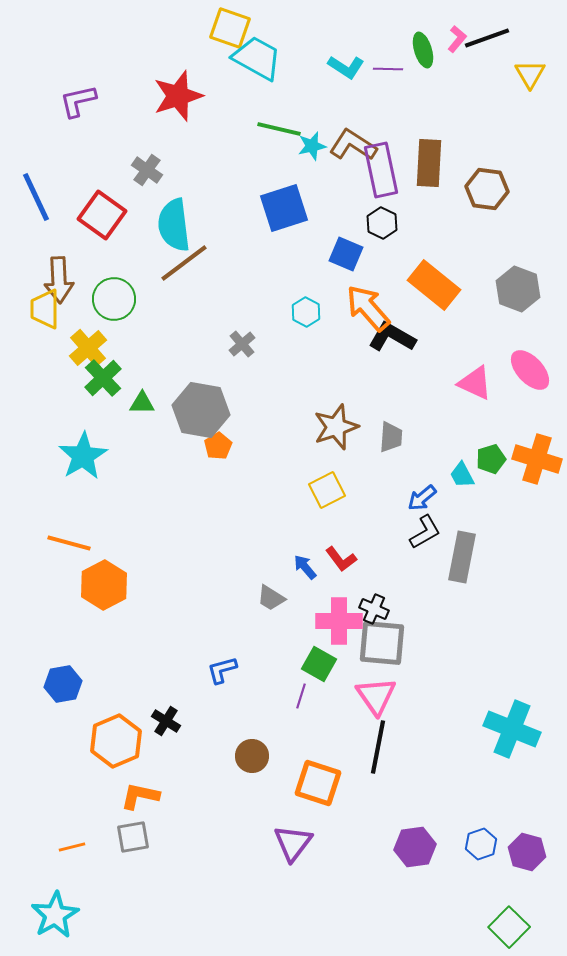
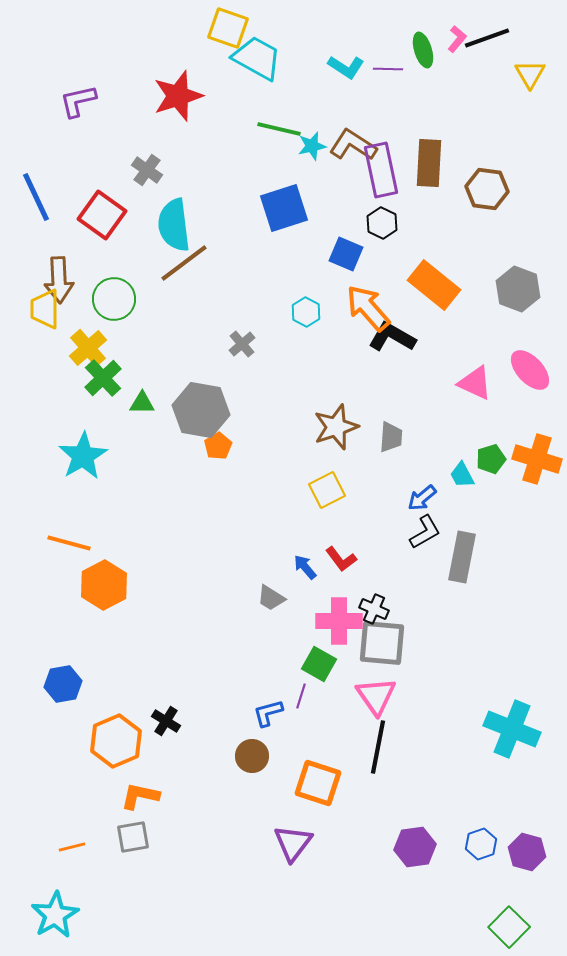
yellow square at (230, 28): moved 2 px left
blue L-shape at (222, 670): moved 46 px right, 43 px down
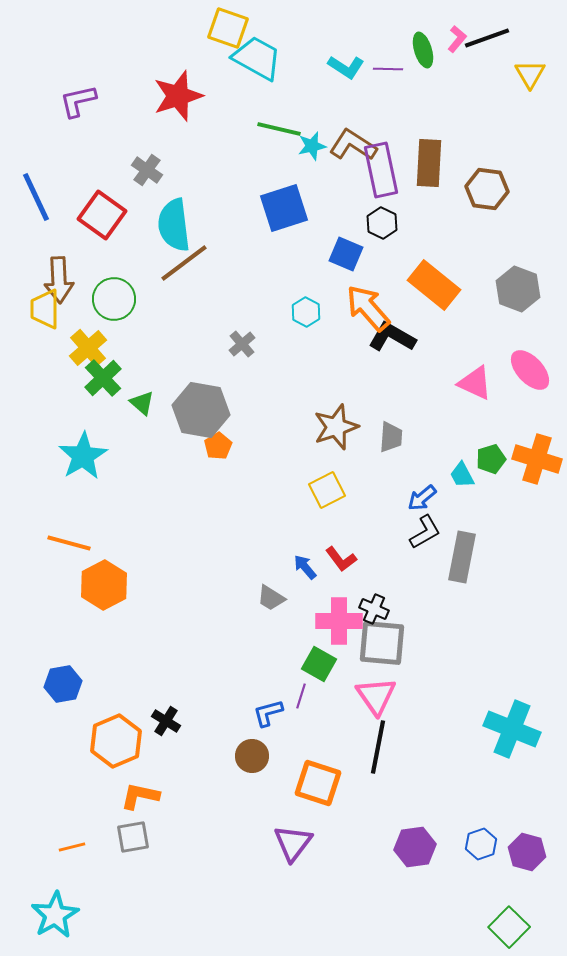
green triangle at (142, 403): rotated 40 degrees clockwise
